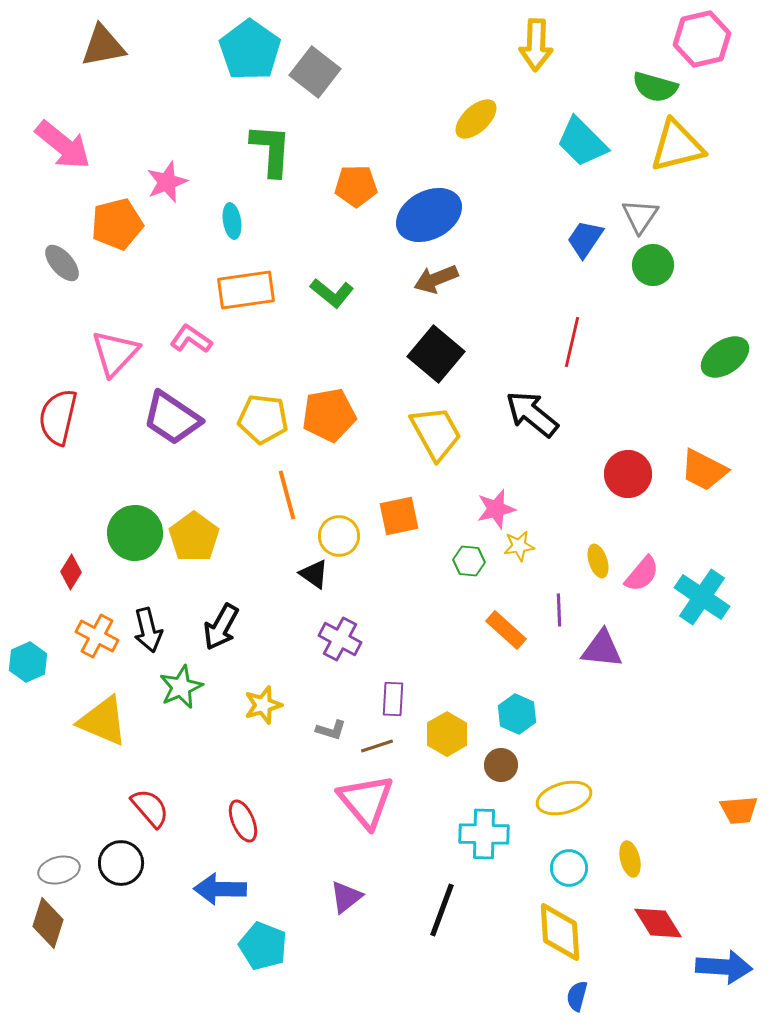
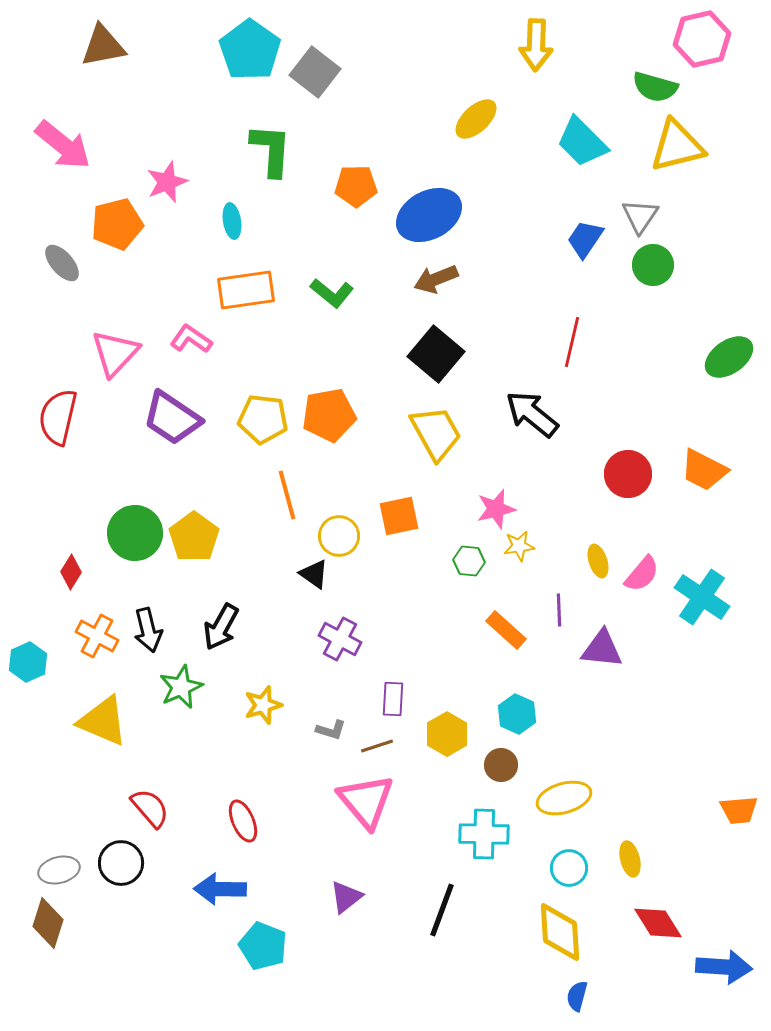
green ellipse at (725, 357): moved 4 px right
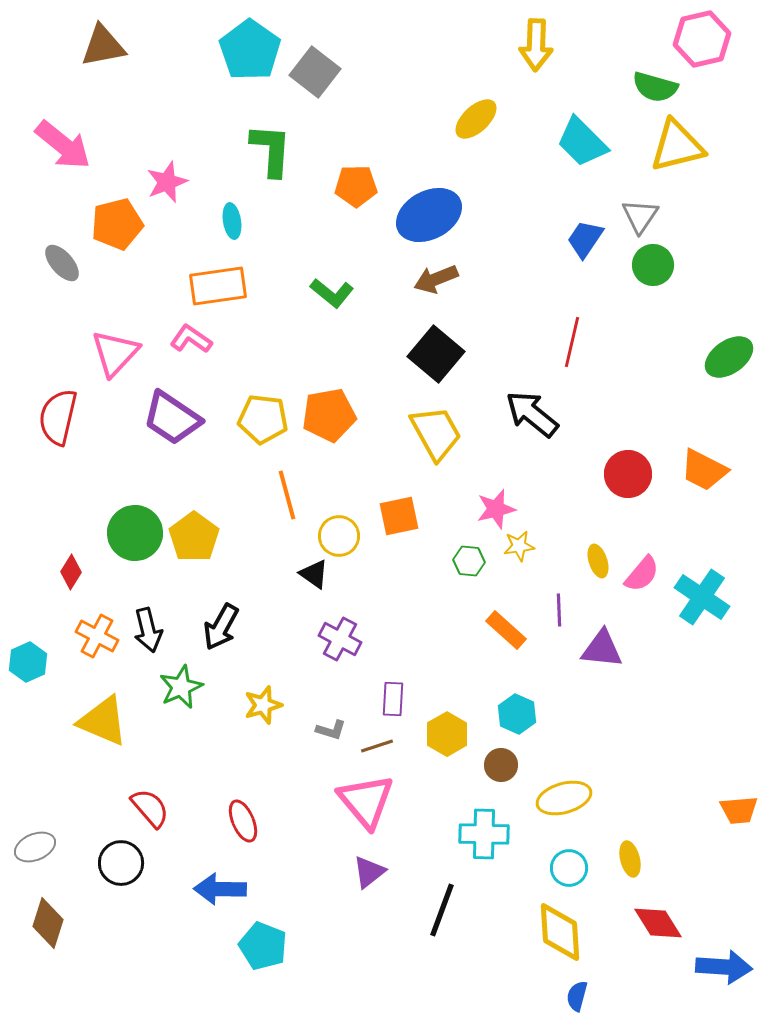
orange rectangle at (246, 290): moved 28 px left, 4 px up
gray ellipse at (59, 870): moved 24 px left, 23 px up; rotated 9 degrees counterclockwise
purple triangle at (346, 897): moved 23 px right, 25 px up
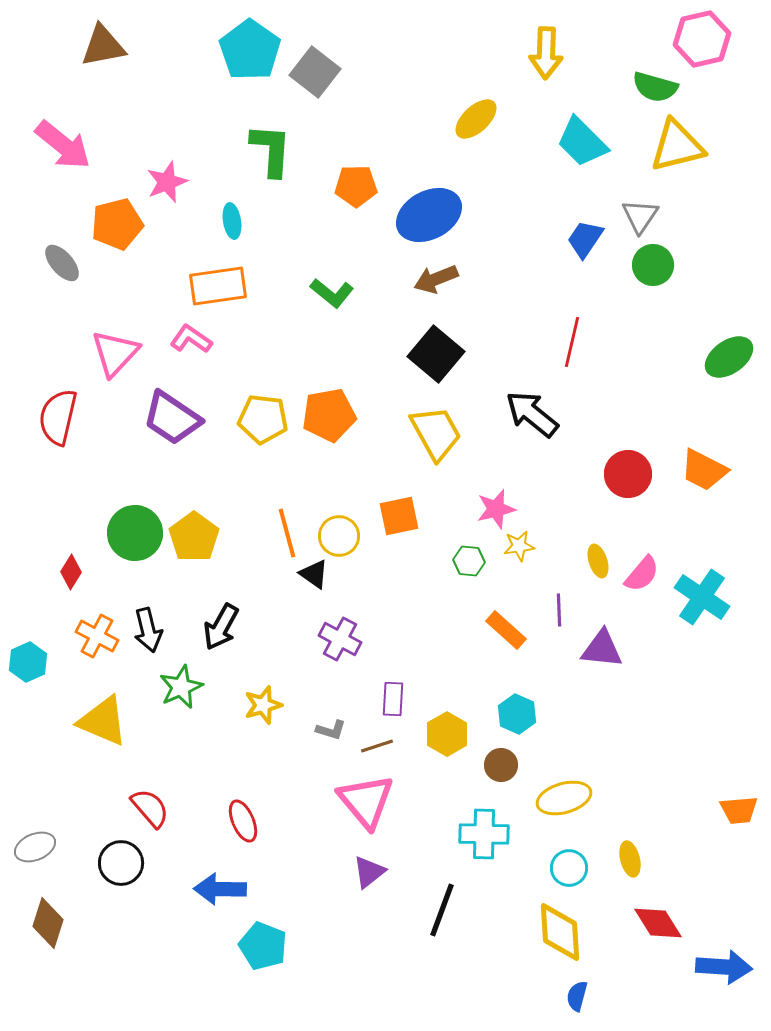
yellow arrow at (536, 45): moved 10 px right, 8 px down
orange line at (287, 495): moved 38 px down
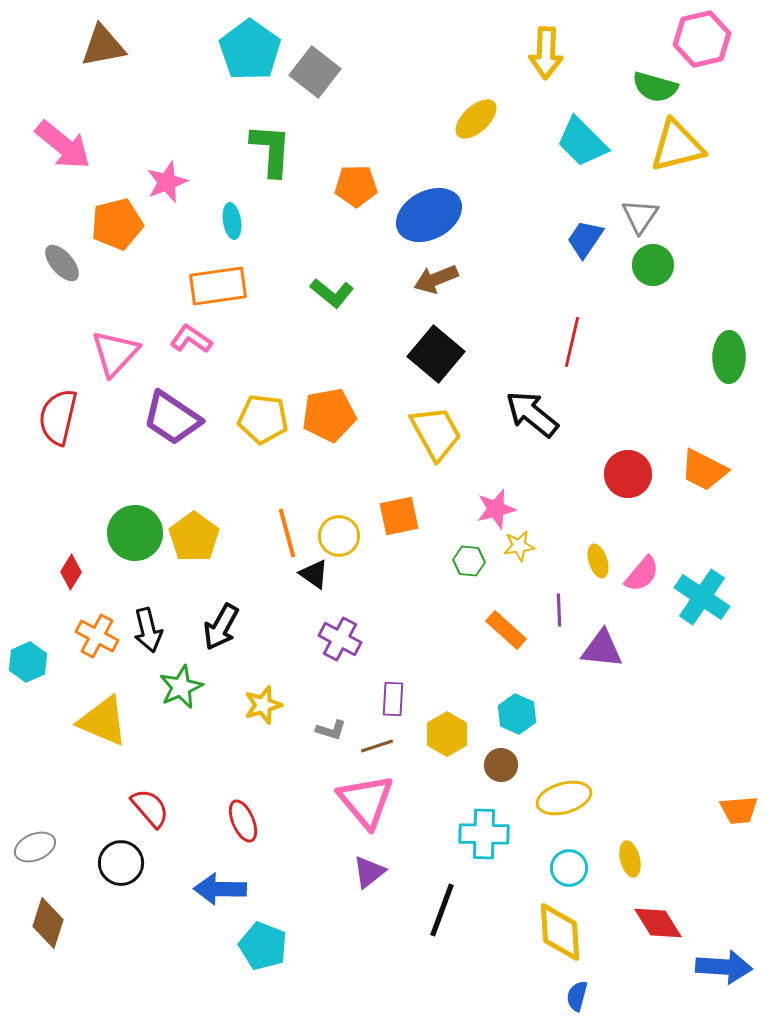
green ellipse at (729, 357): rotated 54 degrees counterclockwise
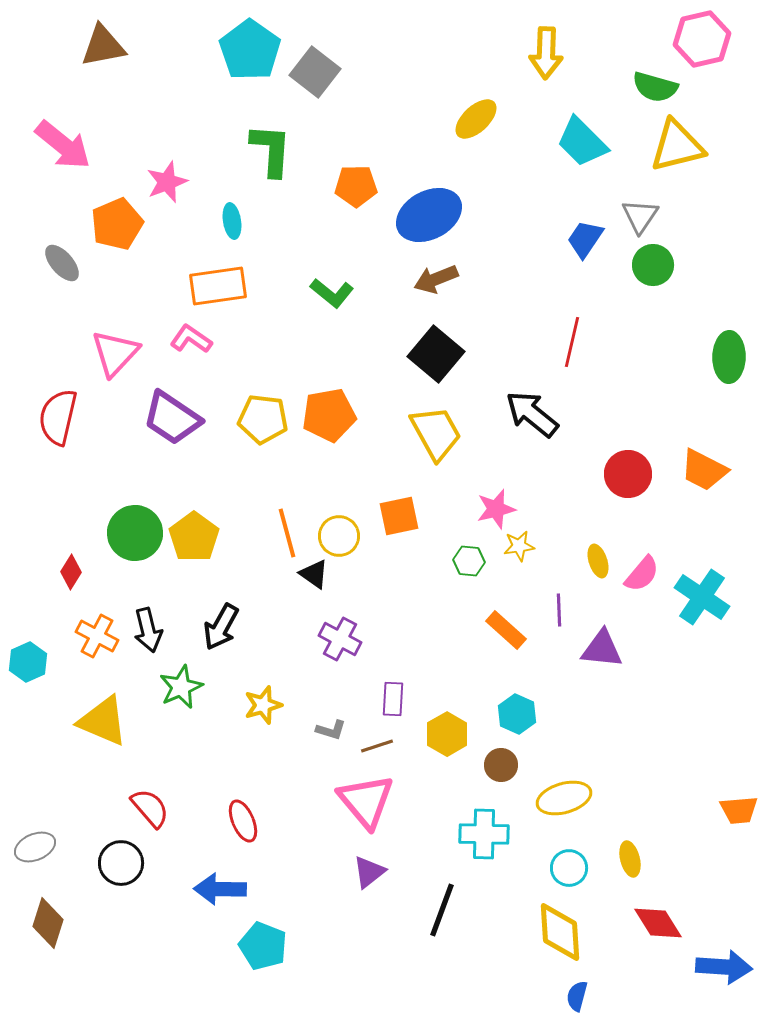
orange pentagon at (117, 224): rotated 9 degrees counterclockwise
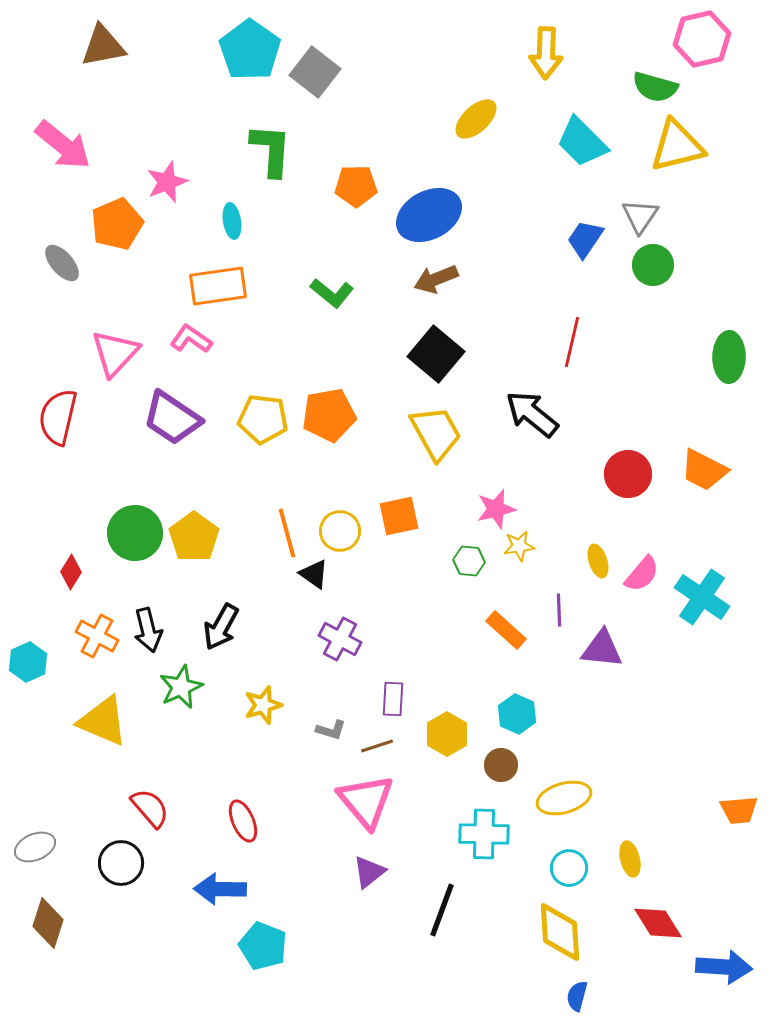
yellow circle at (339, 536): moved 1 px right, 5 px up
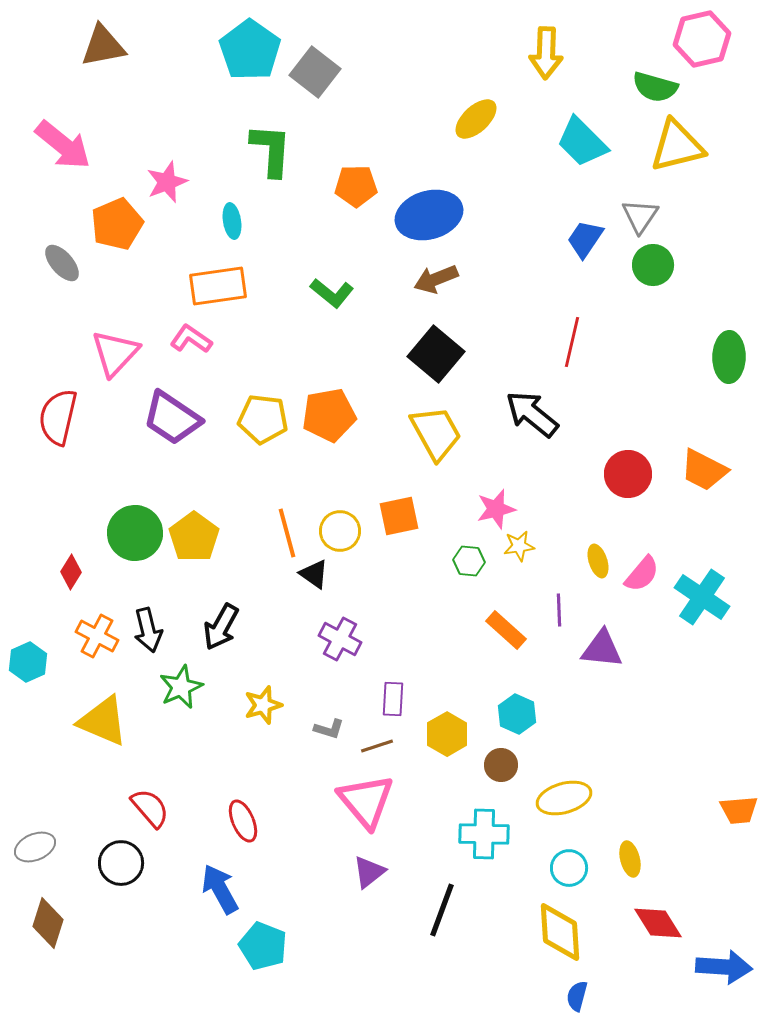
blue ellipse at (429, 215): rotated 12 degrees clockwise
gray L-shape at (331, 730): moved 2 px left, 1 px up
blue arrow at (220, 889): rotated 60 degrees clockwise
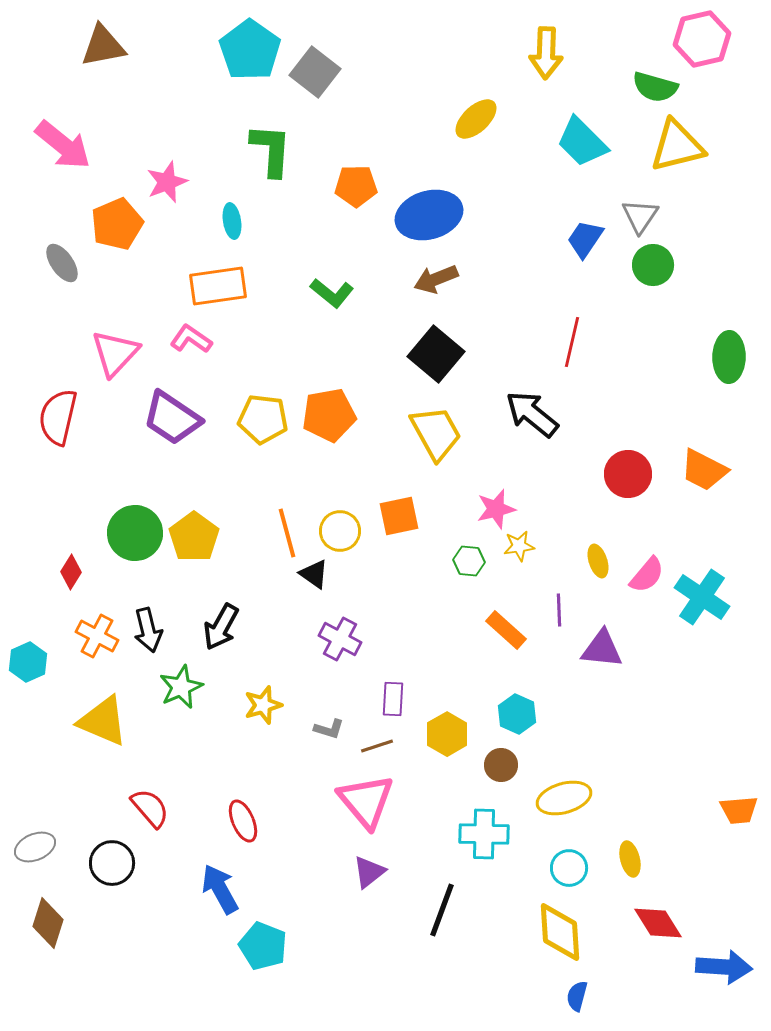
gray ellipse at (62, 263): rotated 6 degrees clockwise
pink semicircle at (642, 574): moved 5 px right, 1 px down
black circle at (121, 863): moved 9 px left
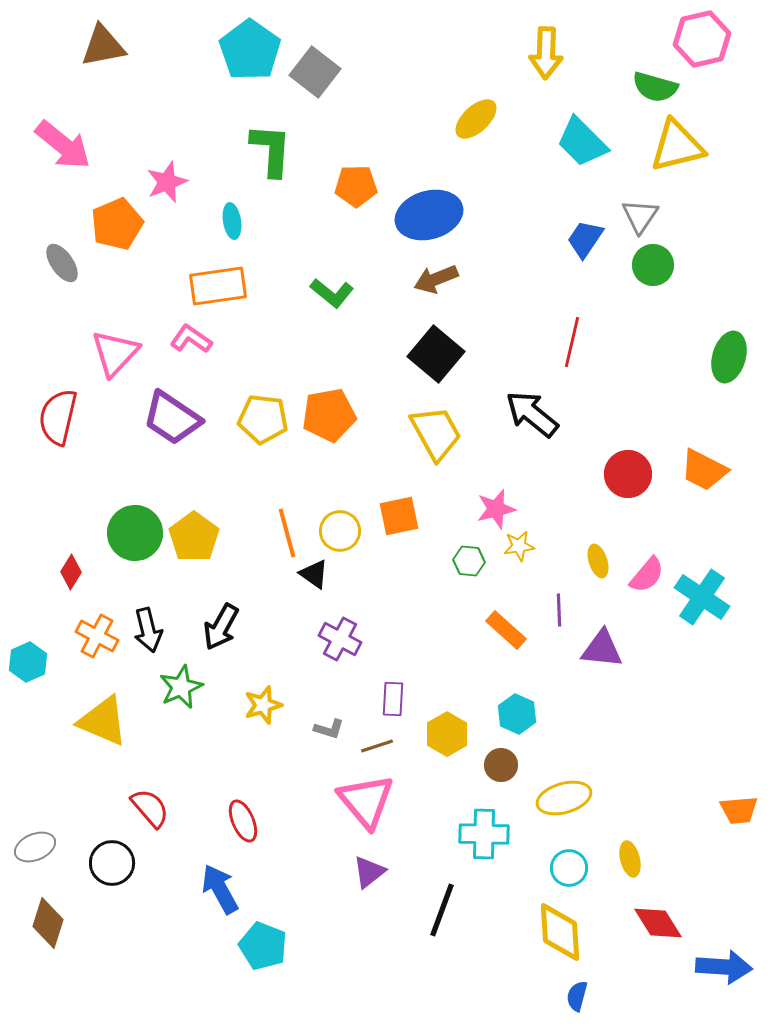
green ellipse at (729, 357): rotated 15 degrees clockwise
